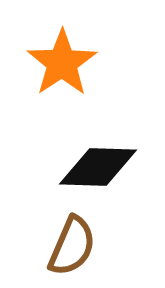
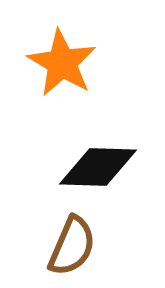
orange star: rotated 8 degrees counterclockwise
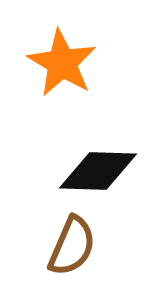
black diamond: moved 4 px down
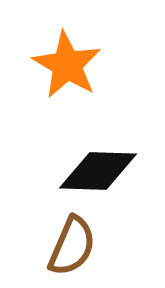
orange star: moved 5 px right, 2 px down
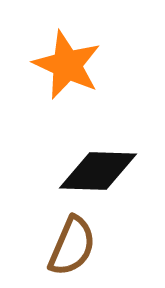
orange star: rotated 6 degrees counterclockwise
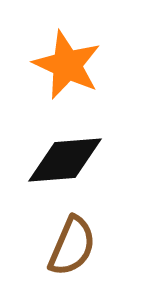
black diamond: moved 33 px left, 11 px up; rotated 6 degrees counterclockwise
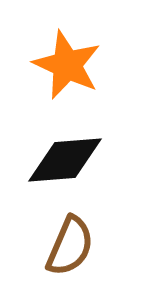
brown semicircle: moved 2 px left
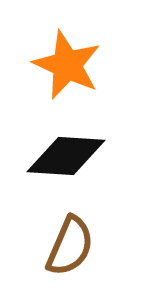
black diamond: moved 1 px right, 4 px up; rotated 8 degrees clockwise
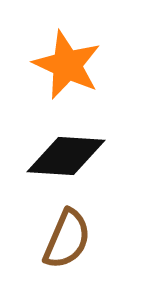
brown semicircle: moved 3 px left, 7 px up
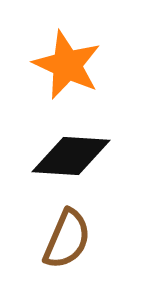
black diamond: moved 5 px right
